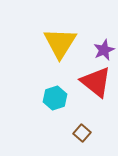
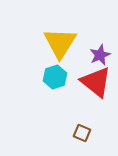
purple star: moved 4 px left, 5 px down
cyan hexagon: moved 21 px up
brown square: rotated 18 degrees counterclockwise
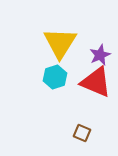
red triangle: rotated 16 degrees counterclockwise
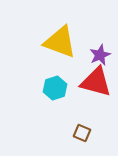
yellow triangle: moved 1 px up; rotated 42 degrees counterclockwise
cyan hexagon: moved 11 px down
red triangle: rotated 8 degrees counterclockwise
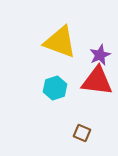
red triangle: moved 1 px right, 1 px up; rotated 8 degrees counterclockwise
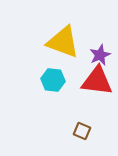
yellow triangle: moved 3 px right
cyan hexagon: moved 2 px left, 8 px up; rotated 25 degrees clockwise
brown square: moved 2 px up
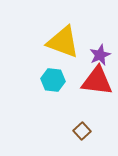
brown square: rotated 24 degrees clockwise
